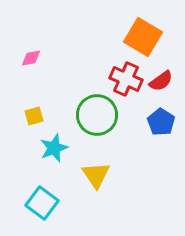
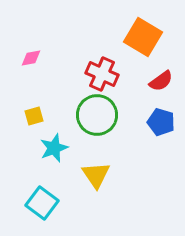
red cross: moved 24 px left, 5 px up
blue pentagon: rotated 16 degrees counterclockwise
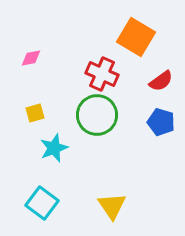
orange square: moved 7 px left
yellow square: moved 1 px right, 3 px up
yellow triangle: moved 16 px right, 31 px down
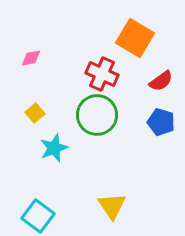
orange square: moved 1 px left, 1 px down
yellow square: rotated 24 degrees counterclockwise
cyan square: moved 4 px left, 13 px down
